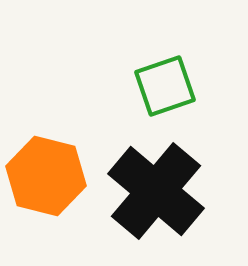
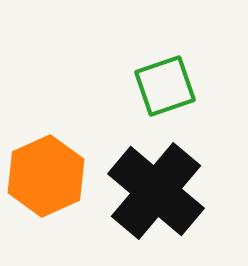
orange hexagon: rotated 22 degrees clockwise
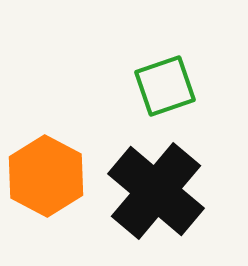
orange hexagon: rotated 8 degrees counterclockwise
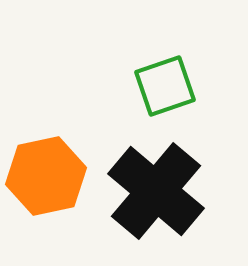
orange hexagon: rotated 20 degrees clockwise
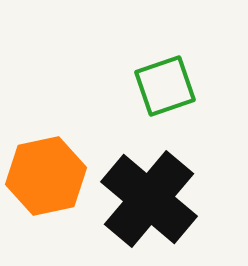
black cross: moved 7 px left, 8 px down
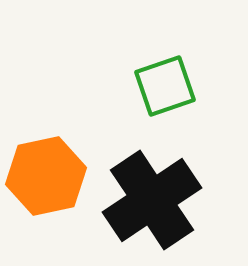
black cross: moved 3 px right, 1 px down; rotated 16 degrees clockwise
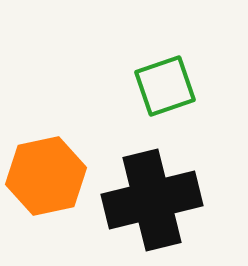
black cross: rotated 20 degrees clockwise
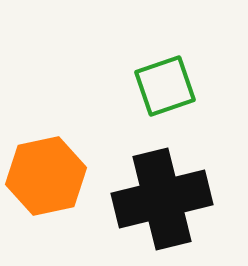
black cross: moved 10 px right, 1 px up
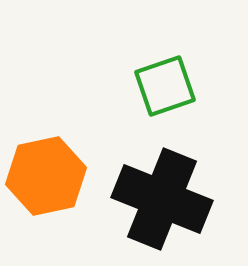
black cross: rotated 36 degrees clockwise
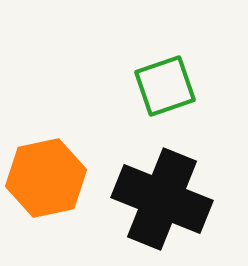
orange hexagon: moved 2 px down
